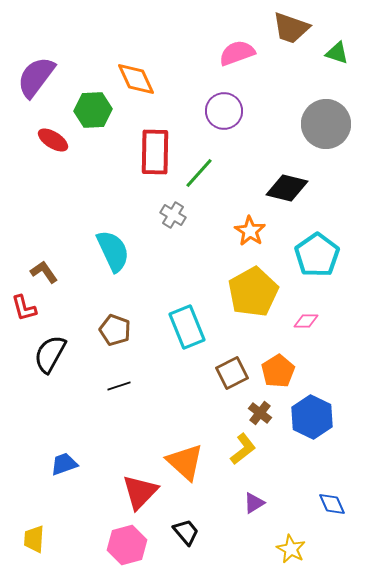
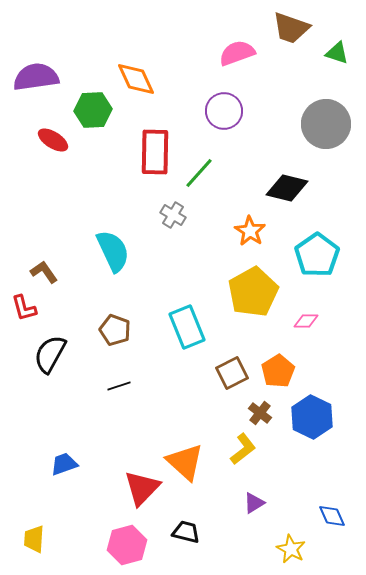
purple semicircle: rotated 45 degrees clockwise
red triangle: moved 2 px right, 4 px up
blue diamond: moved 12 px down
black trapezoid: rotated 36 degrees counterclockwise
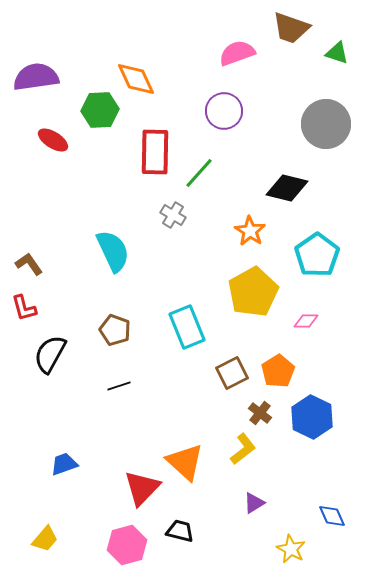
green hexagon: moved 7 px right
brown L-shape: moved 15 px left, 8 px up
black trapezoid: moved 6 px left, 1 px up
yellow trapezoid: moved 11 px right; rotated 144 degrees counterclockwise
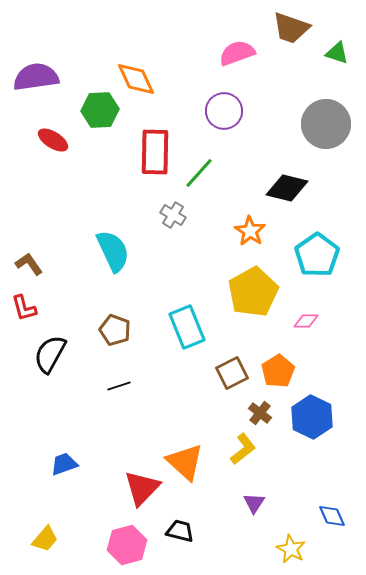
purple triangle: rotated 25 degrees counterclockwise
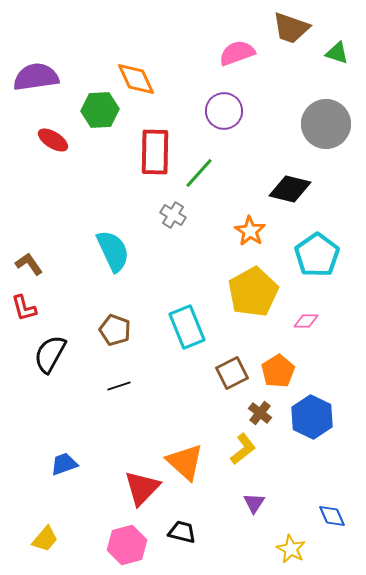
black diamond: moved 3 px right, 1 px down
black trapezoid: moved 2 px right, 1 px down
